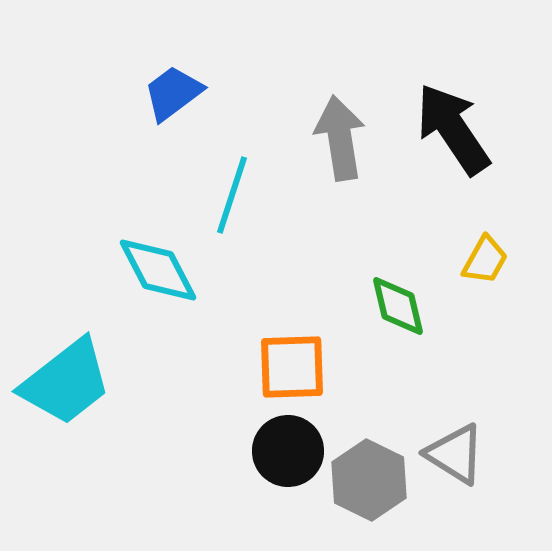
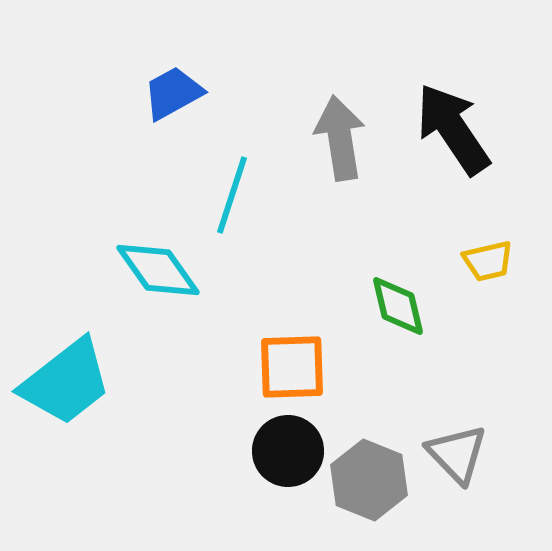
blue trapezoid: rotated 8 degrees clockwise
yellow trapezoid: moved 3 px right, 1 px down; rotated 48 degrees clockwise
cyan diamond: rotated 8 degrees counterclockwise
gray triangle: moved 2 px right; rotated 14 degrees clockwise
gray hexagon: rotated 4 degrees counterclockwise
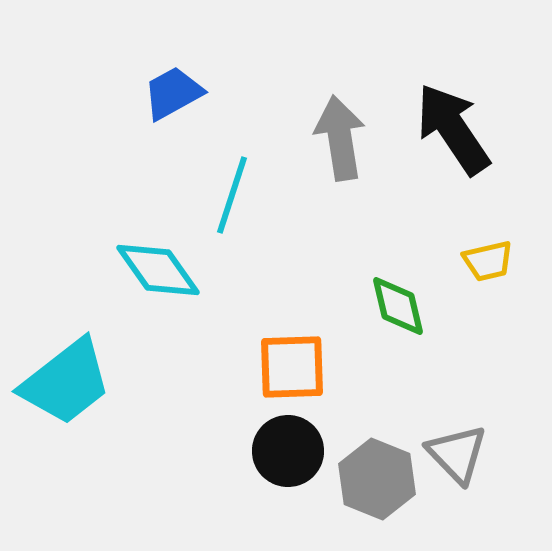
gray hexagon: moved 8 px right, 1 px up
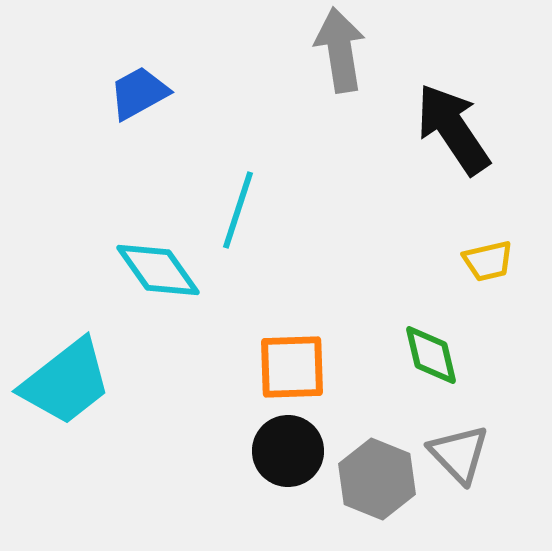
blue trapezoid: moved 34 px left
gray arrow: moved 88 px up
cyan line: moved 6 px right, 15 px down
green diamond: moved 33 px right, 49 px down
gray triangle: moved 2 px right
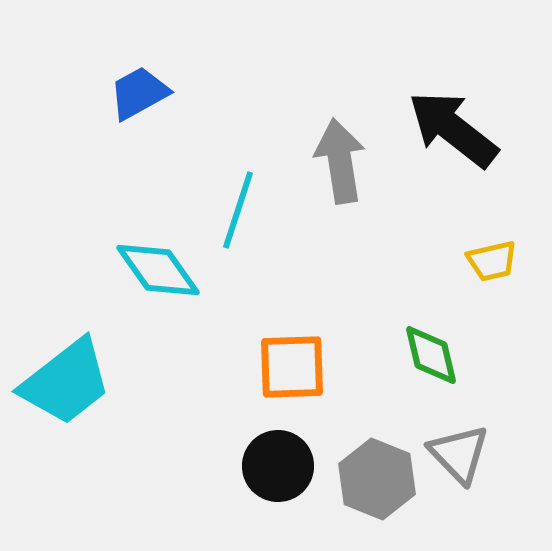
gray arrow: moved 111 px down
black arrow: rotated 18 degrees counterclockwise
yellow trapezoid: moved 4 px right
black circle: moved 10 px left, 15 px down
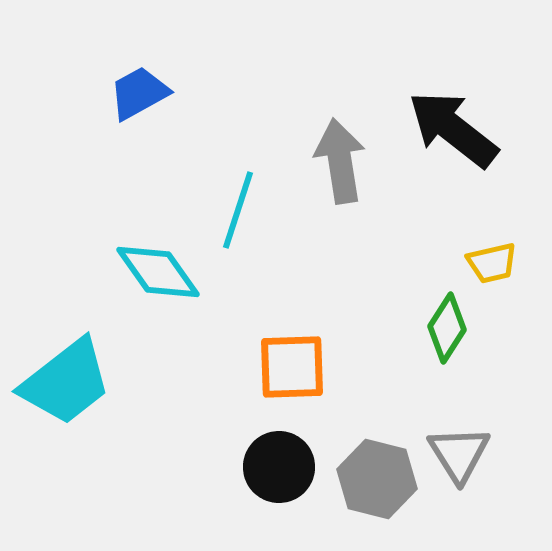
yellow trapezoid: moved 2 px down
cyan diamond: moved 2 px down
green diamond: moved 16 px right, 27 px up; rotated 46 degrees clockwise
gray triangle: rotated 12 degrees clockwise
black circle: moved 1 px right, 1 px down
gray hexagon: rotated 8 degrees counterclockwise
